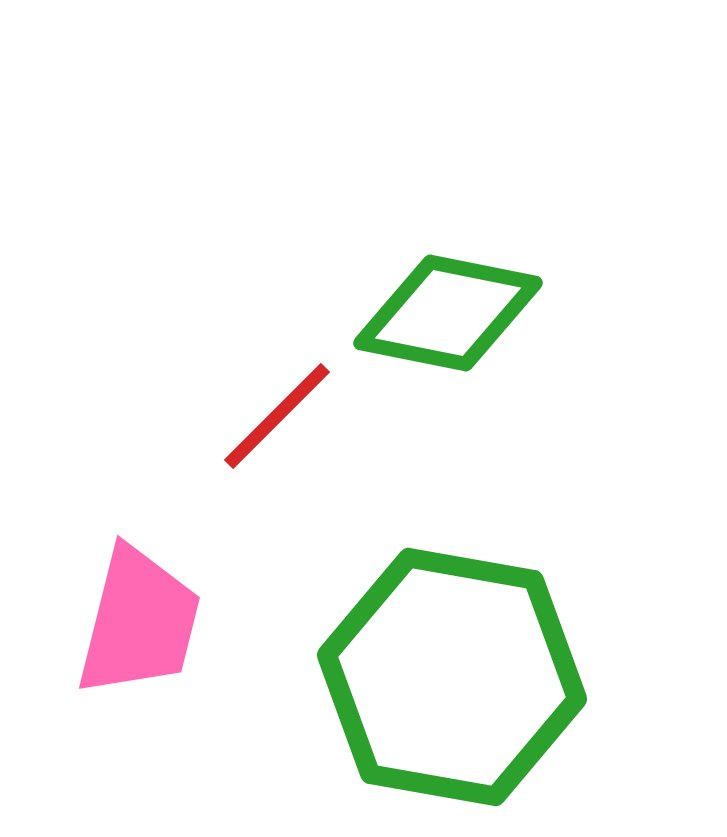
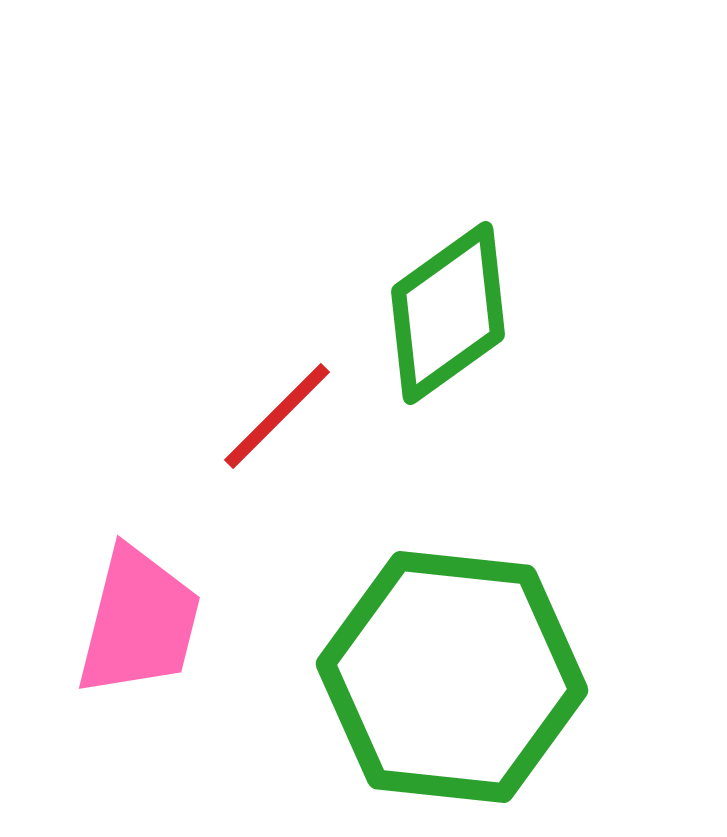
green diamond: rotated 47 degrees counterclockwise
green hexagon: rotated 4 degrees counterclockwise
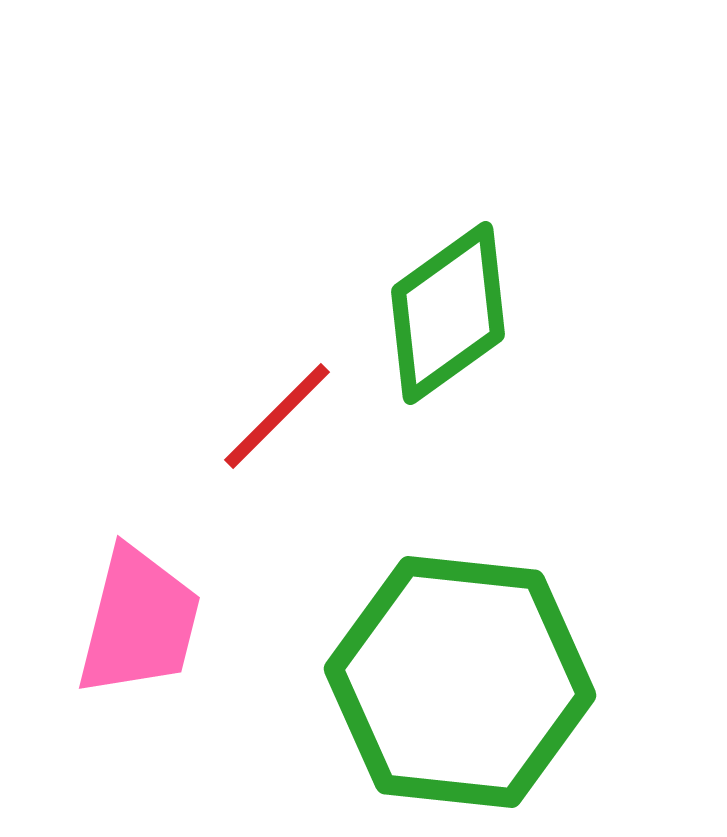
green hexagon: moved 8 px right, 5 px down
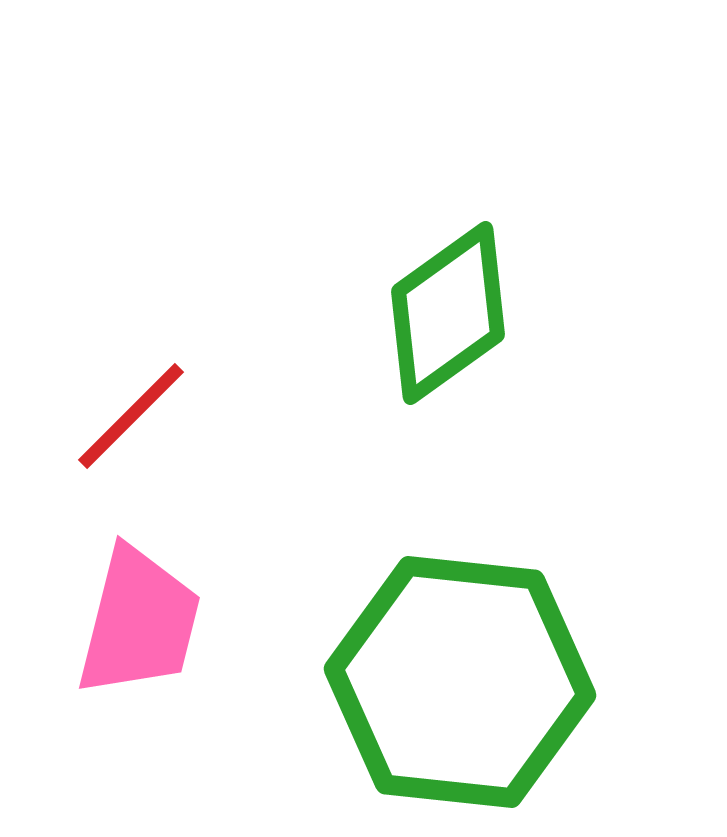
red line: moved 146 px left
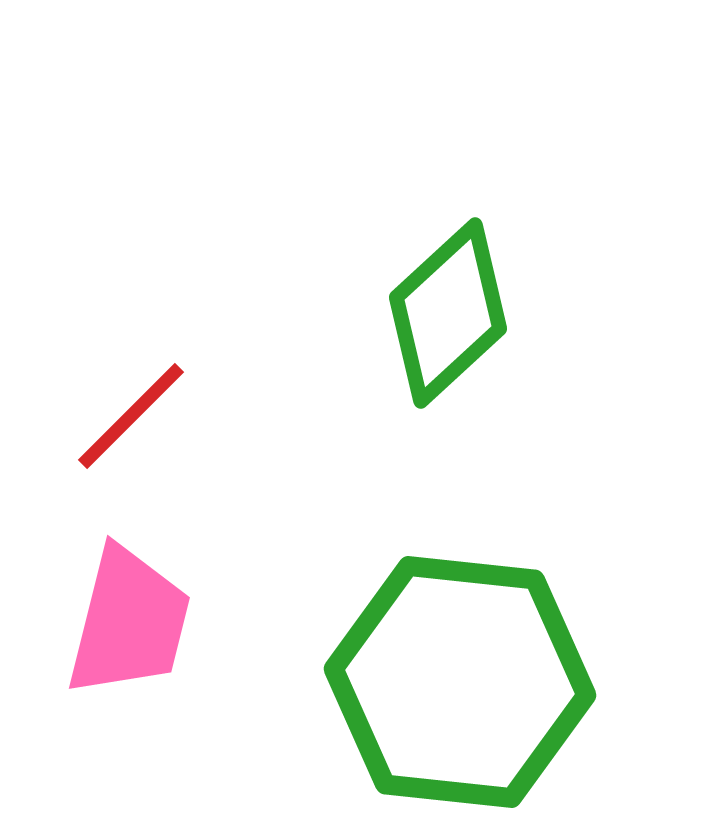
green diamond: rotated 7 degrees counterclockwise
pink trapezoid: moved 10 px left
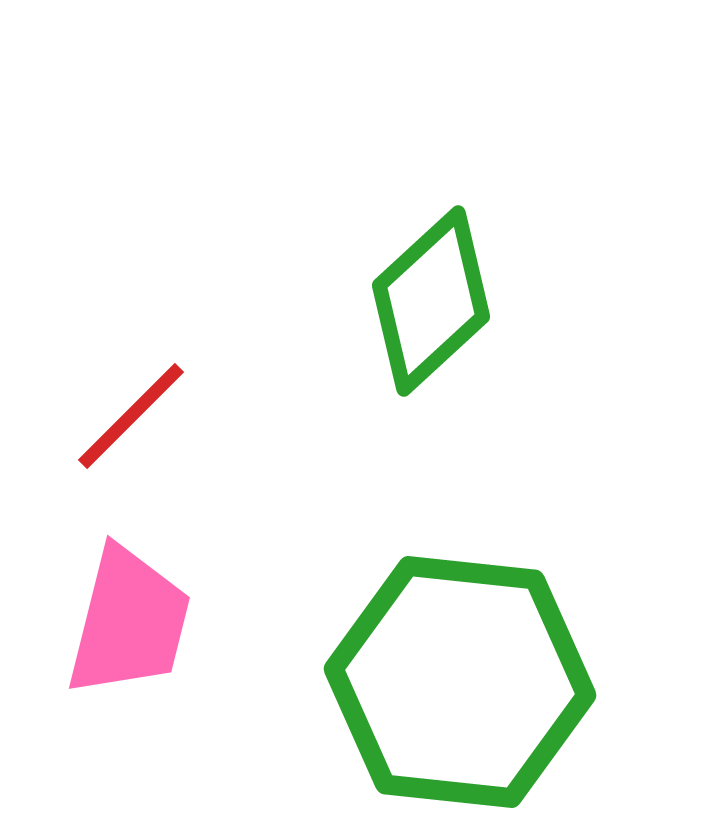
green diamond: moved 17 px left, 12 px up
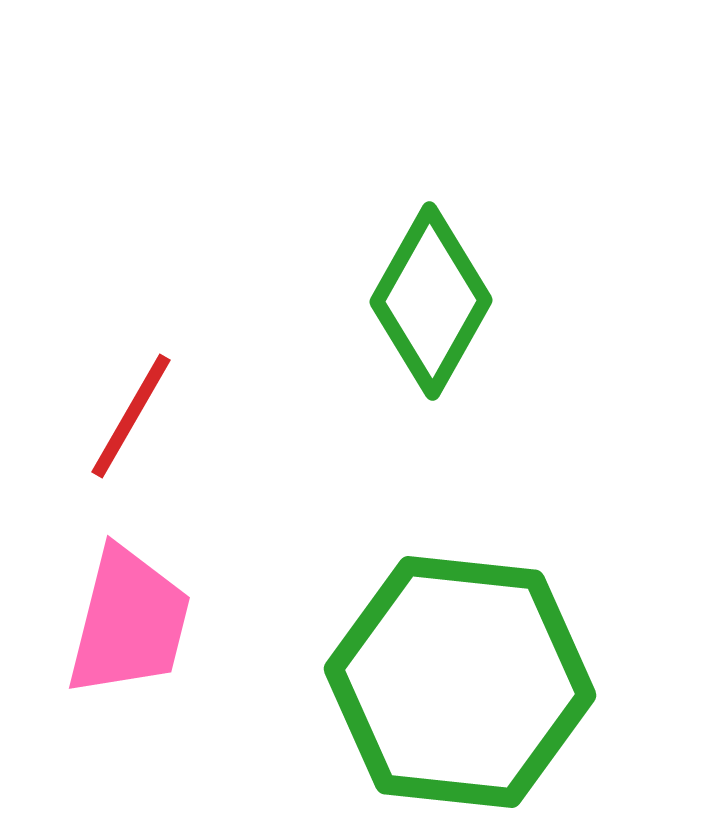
green diamond: rotated 18 degrees counterclockwise
red line: rotated 15 degrees counterclockwise
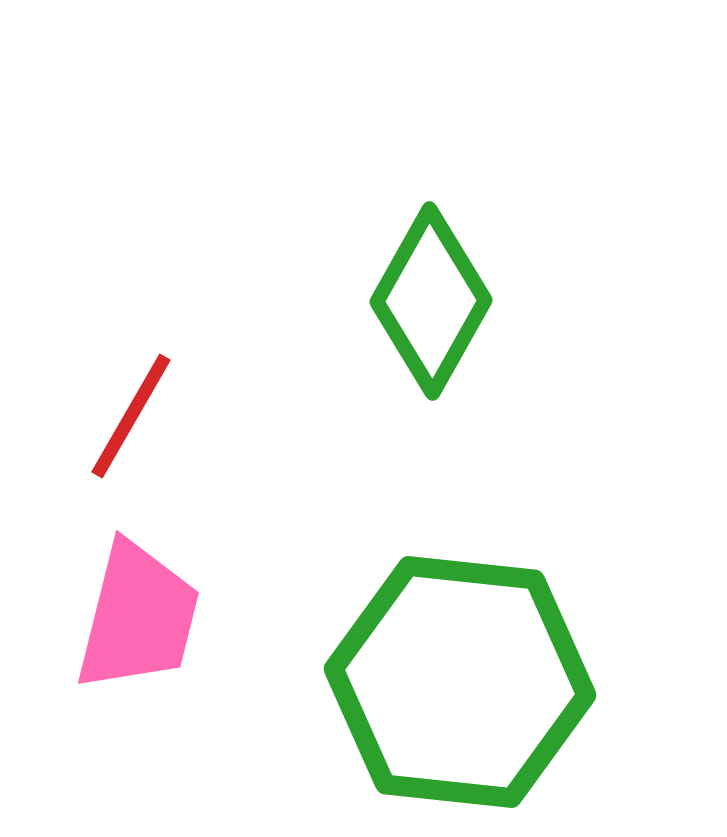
pink trapezoid: moved 9 px right, 5 px up
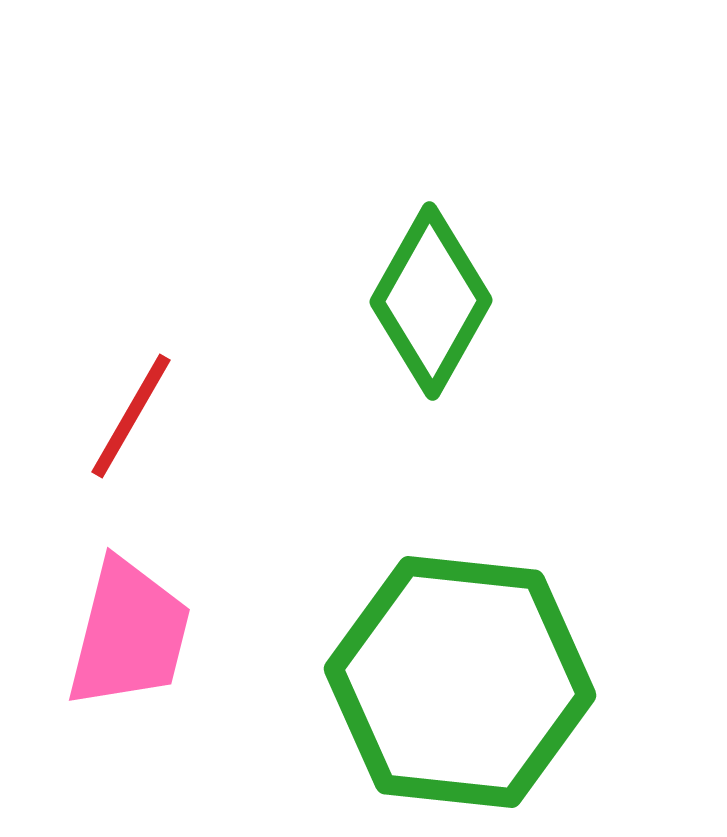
pink trapezoid: moved 9 px left, 17 px down
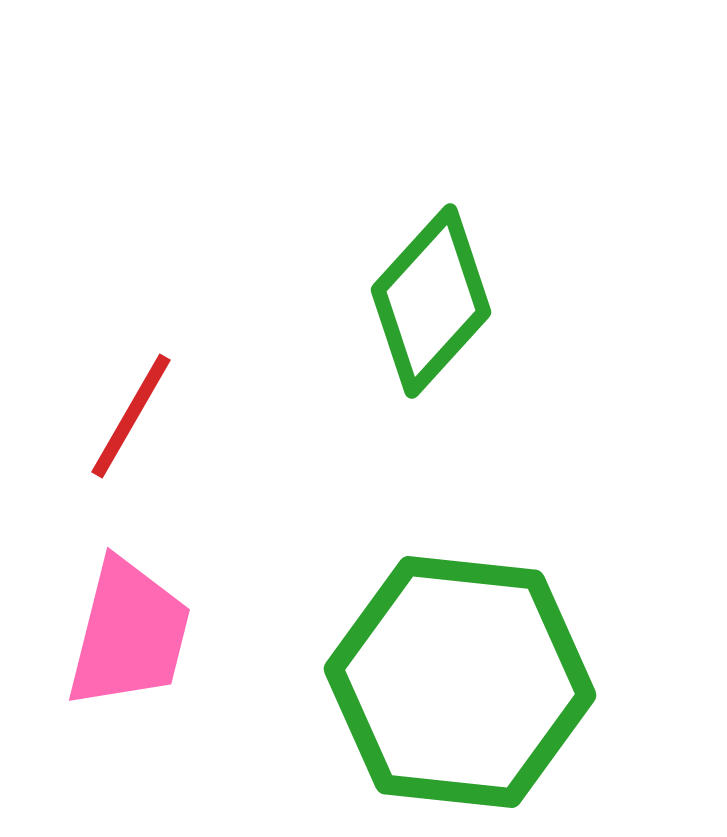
green diamond: rotated 13 degrees clockwise
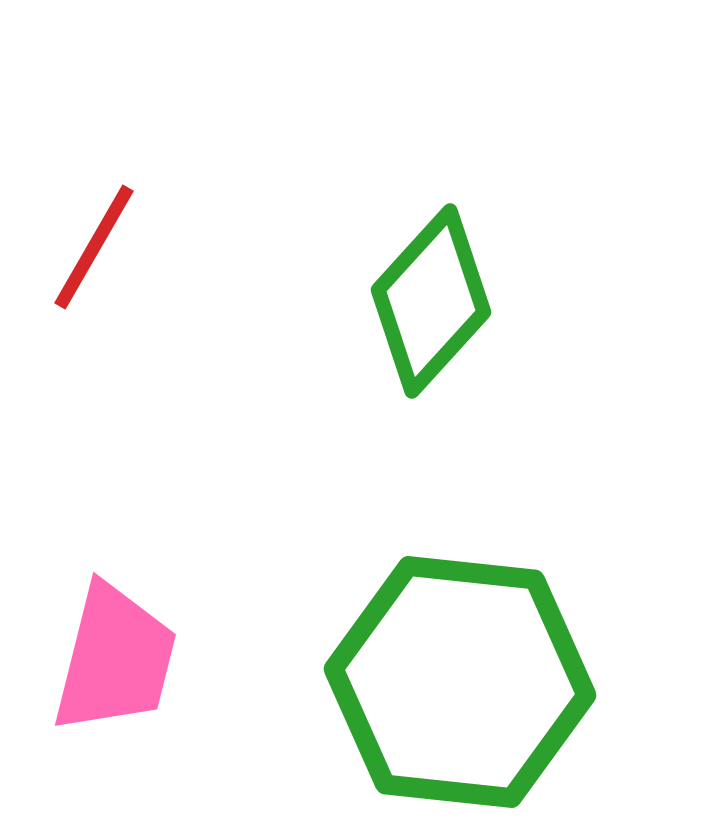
red line: moved 37 px left, 169 px up
pink trapezoid: moved 14 px left, 25 px down
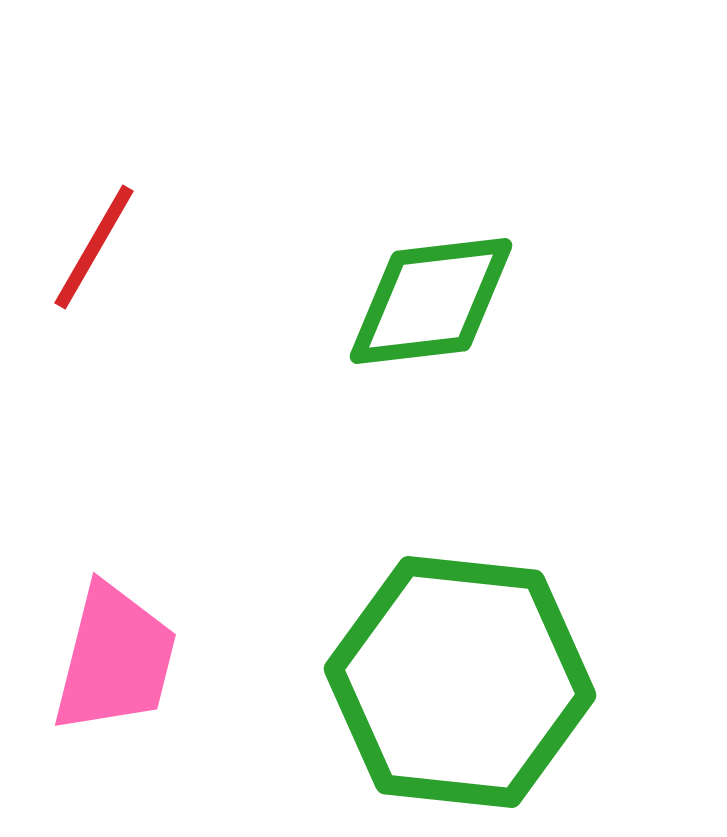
green diamond: rotated 41 degrees clockwise
